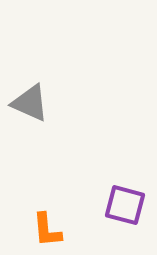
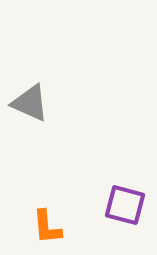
orange L-shape: moved 3 px up
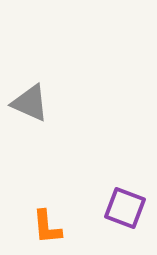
purple square: moved 3 px down; rotated 6 degrees clockwise
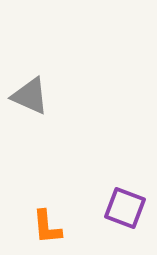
gray triangle: moved 7 px up
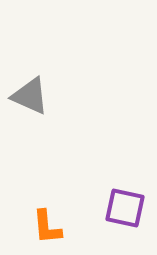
purple square: rotated 9 degrees counterclockwise
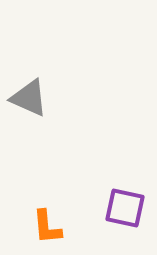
gray triangle: moved 1 px left, 2 px down
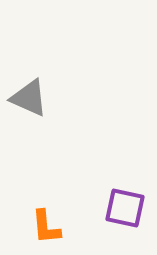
orange L-shape: moved 1 px left
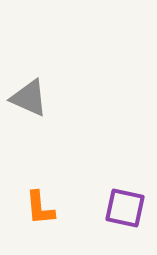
orange L-shape: moved 6 px left, 19 px up
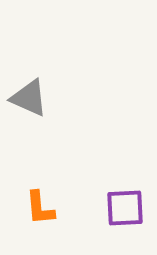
purple square: rotated 15 degrees counterclockwise
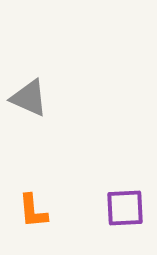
orange L-shape: moved 7 px left, 3 px down
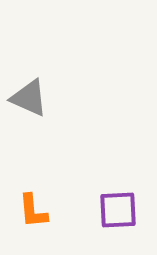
purple square: moved 7 px left, 2 px down
